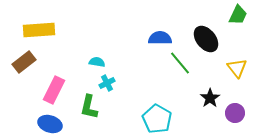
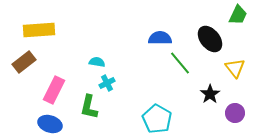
black ellipse: moved 4 px right
yellow triangle: moved 2 px left
black star: moved 4 px up
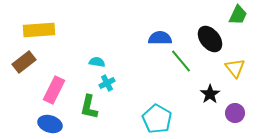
green line: moved 1 px right, 2 px up
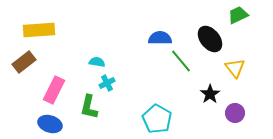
green trapezoid: rotated 140 degrees counterclockwise
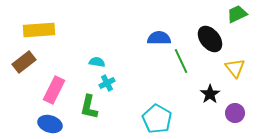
green trapezoid: moved 1 px left, 1 px up
blue semicircle: moved 1 px left
green line: rotated 15 degrees clockwise
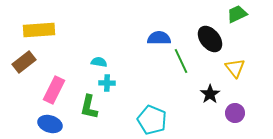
cyan semicircle: moved 2 px right
cyan cross: rotated 28 degrees clockwise
cyan pentagon: moved 5 px left, 1 px down; rotated 8 degrees counterclockwise
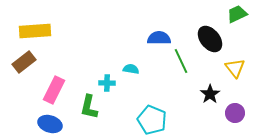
yellow rectangle: moved 4 px left, 1 px down
cyan semicircle: moved 32 px right, 7 px down
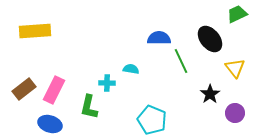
brown rectangle: moved 27 px down
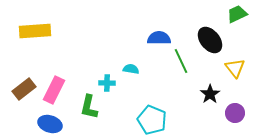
black ellipse: moved 1 px down
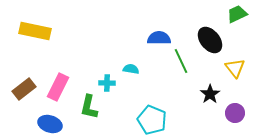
yellow rectangle: rotated 16 degrees clockwise
pink rectangle: moved 4 px right, 3 px up
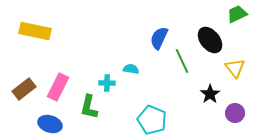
blue semicircle: rotated 65 degrees counterclockwise
green line: moved 1 px right
